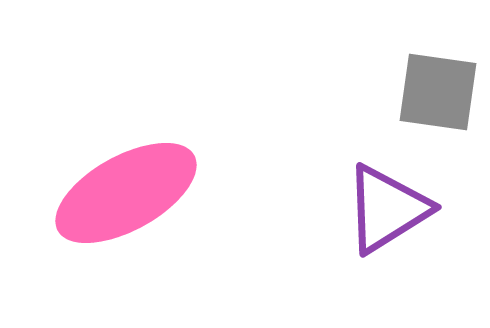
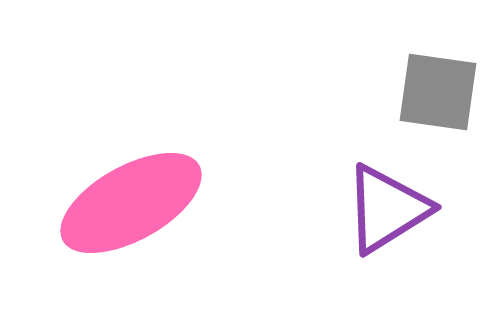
pink ellipse: moved 5 px right, 10 px down
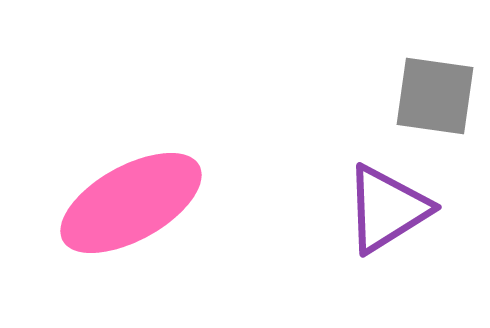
gray square: moved 3 px left, 4 px down
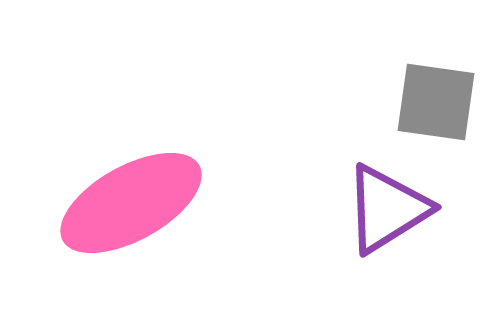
gray square: moved 1 px right, 6 px down
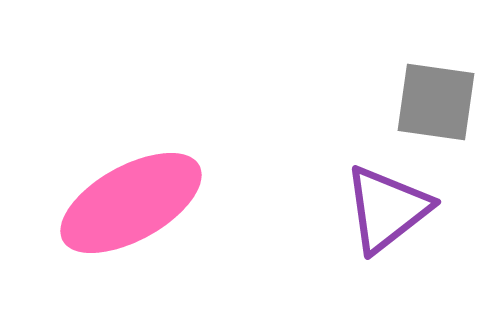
purple triangle: rotated 6 degrees counterclockwise
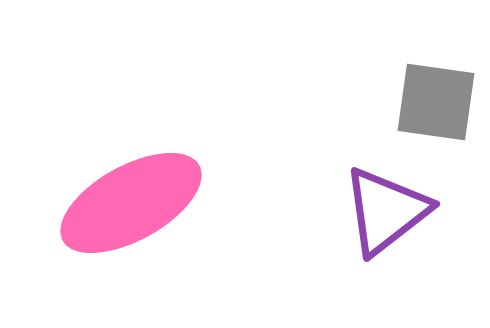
purple triangle: moved 1 px left, 2 px down
